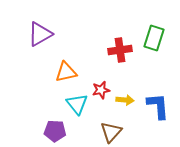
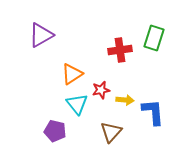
purple triangle: moved 1 px right, 1 px down
orange triangle: moved 6 px right, 2 px down; rotated 20 degrees counterclockwise
blue L-shape: moved 5 px left, 6 px down
purple pentagon: rotated 10 degrees clockwise
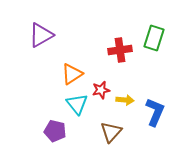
blue L-shape: moved 2 px right; rotated 28 degrees clockwise
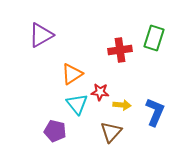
red star: moved 1 px left, 2 px down; rotated 18 degrees clockwise
yellow arrow: moved 3 px left, 5 px down
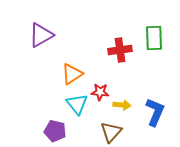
green rectangle: rotated 20 degrees counterclockwise
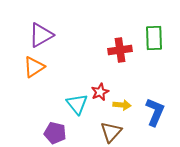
orange triangle: moved 38 px left, 7 px up
red star: rotated 30 degrees counterclockwise
purple pentagon: moved 2 px down
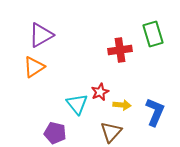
green rectangle: moved 1 px left, 4 px up; rotated 15 degrees counterclockwise
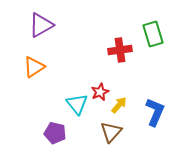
purple triangle: moved 10 px up
yellow arrow: moved 3 px left; rotated 54 degrees counterclockwise
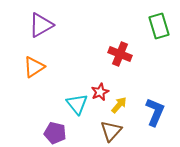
green rectangle: moved 6 px right, 8 px up
red cross: moved 4 px down; rotated 30 degrees clockwise
brown triangle: moved 1 px up
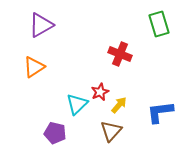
green rectangle: moved 2 px up
cyan triangle: rotated 25 degrees clockwise
blue L-shape: moved 5 px right; rotated 120 degrees counterclockwise
